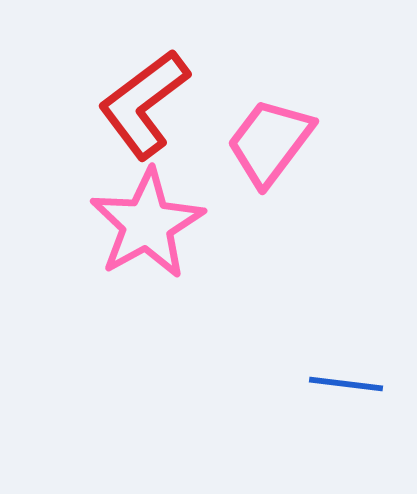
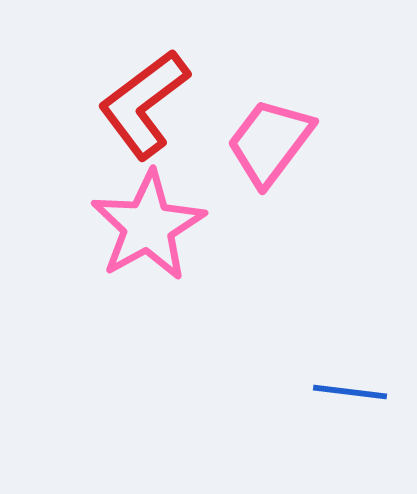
pink star: moved 1 px right, 2 px down
blue line: moved 4 px right, 8 px down
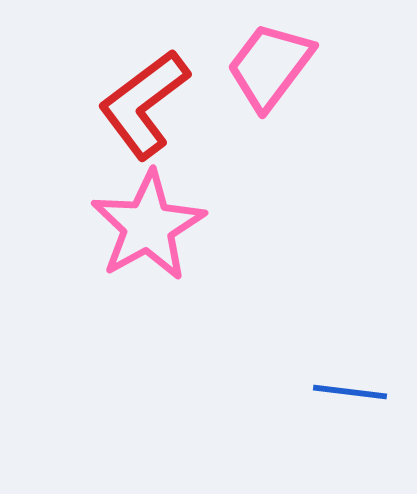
pink trapezoid: moved 76 px up
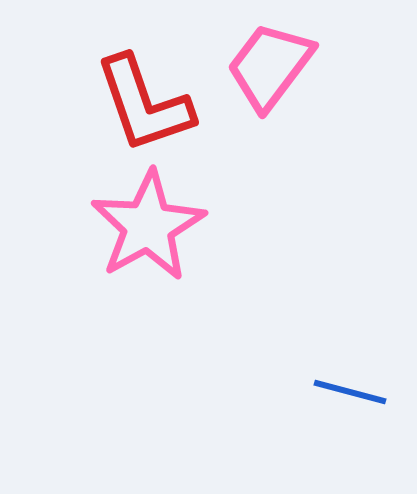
red L-shape: rotated 72 degrees counterclockwise
blue line: rotated 8 degrees clockwise
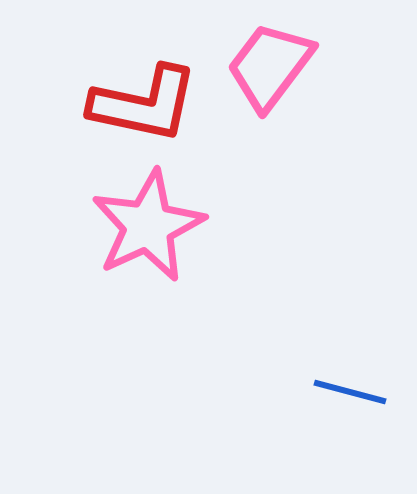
red L-shape: rotated 59 degrees counterclockwise
pink star: rotated 4 degrees clockwise
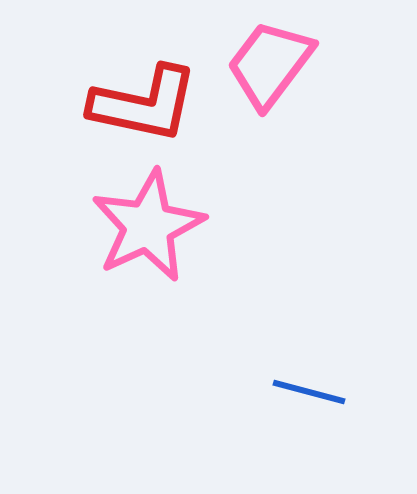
pink trapezoid: moved 2 px up
blue line: moved 41 px left
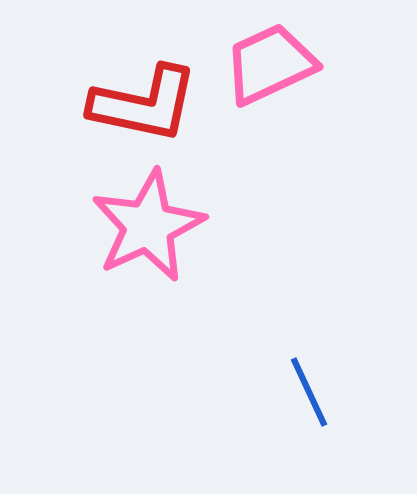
pink trapezoid: rotated 28 degrees clockwise
blue line: rotated 50 degrees clockwise
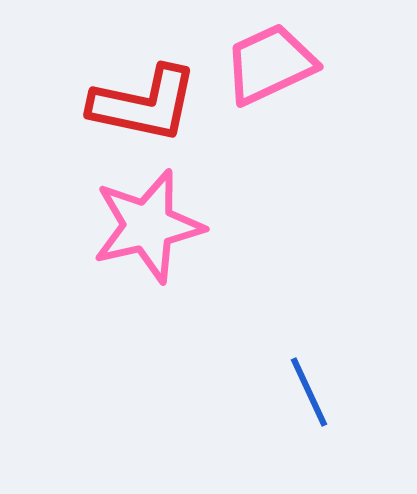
pink star: rotated 12 degrees clockwise
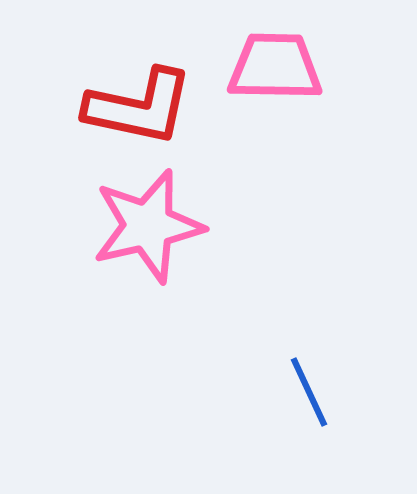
pink trapezoid: moved 5 px right, 3 px down; rotated 26 degrees clockwise
red L-shape: moved 5 px left, 3 px down
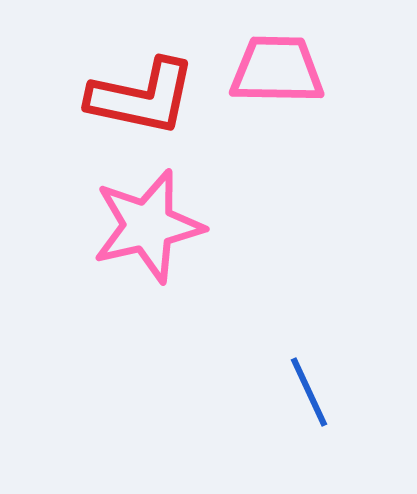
pink trapezoid: moved 2 px right, 3 px down
red L-shape: moved 3 px right, 10 px up
